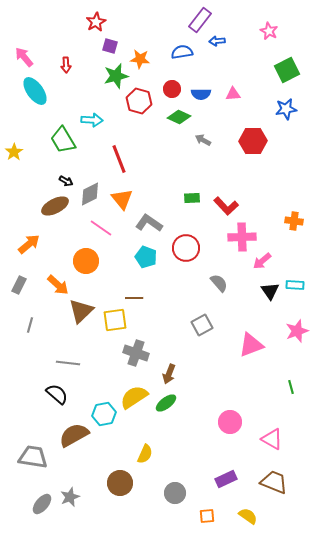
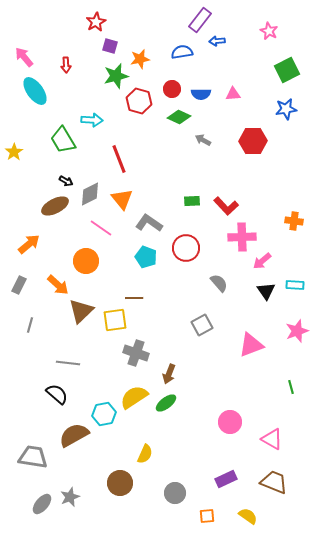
orange star at (140, 59): rotated 18 degrees counterclockwise
green rectangle at (192, 198): moved 3 px down
black triangle at (270, 291): moved 4 px left
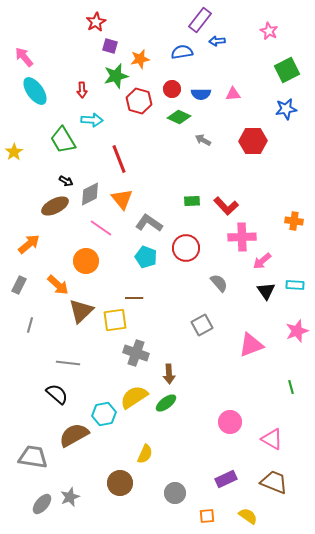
red arrow at (66, 65): moved 16 px right, 25 px down
brown arrow at (169, 374): rotated 24 degrees counterclockwise
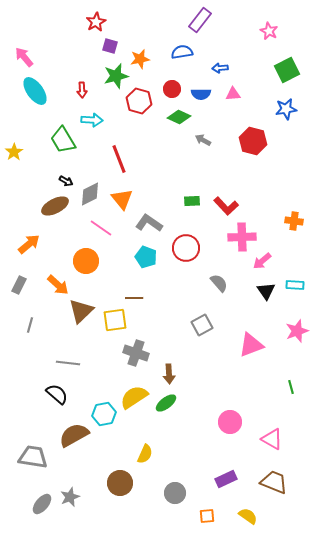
blue arrow at (217, 41): moved 3 px right, 27 px down
red hexagon at (253, 141): rotated 16 degrees clockwise
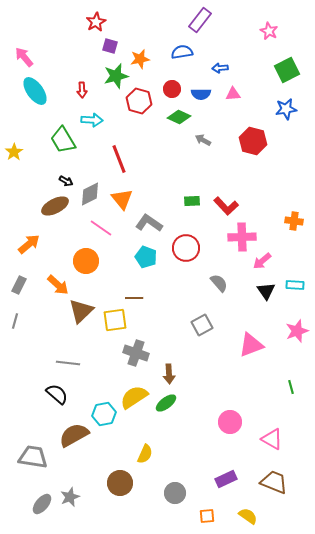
gray line at (30, 325): moved 15 px left, 4 px up
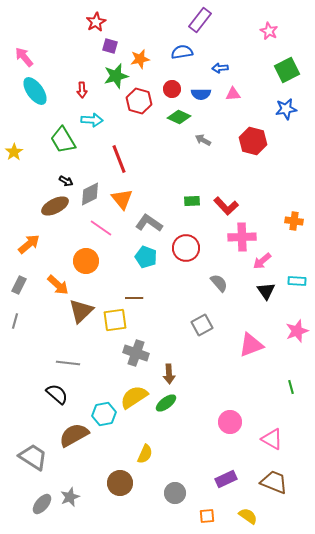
cyan rectangle at (295, 285): moved 2 px right, 4 px up
gray trapezoid at (33, 457): rotated 24 degrees clockwise
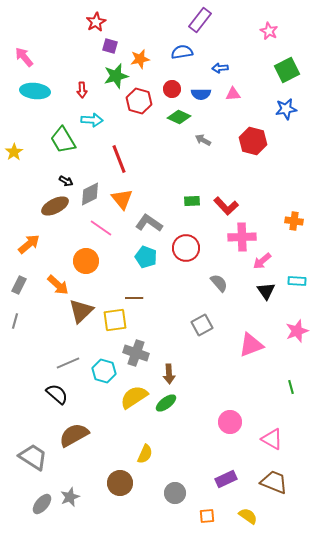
cyan ellipse at (35, 91): rotated 48 degrees counterclockwise
gray line at (68, 363): rotated 30 degrees counterclockwise
cyan hexagon at (104, 414): moved 43 px up; rotated 25 degrees clockwise
